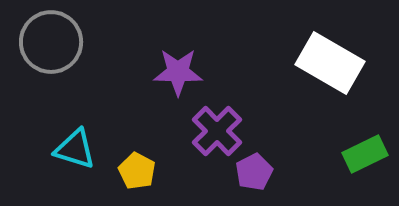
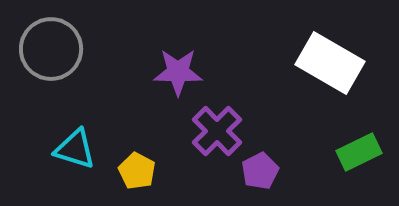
gray circle: moved 7 px down
green rectangle: moved 6 px left, 2 px up
purple pentagon: moved 6 px right, 1 px up
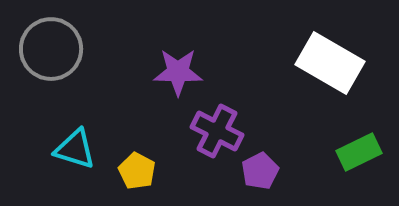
purple cross: rotated 18 degrees counterclockwise
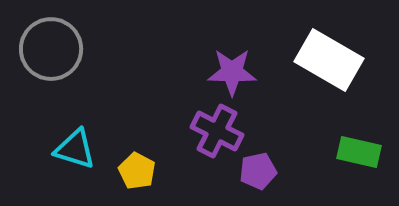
white rectangle: moved 1 px left, 3 px up
purple star: moved 54 px right
green rectangle: rotated 39 degrees clockwise
purple pentagon: moved 2 px left; rotated 15 degrees clockwise
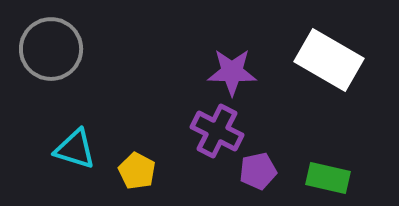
green rectangle: moved 31 px left, 26 px down
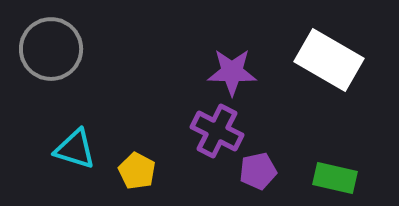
green rectangle: moved 7 px right
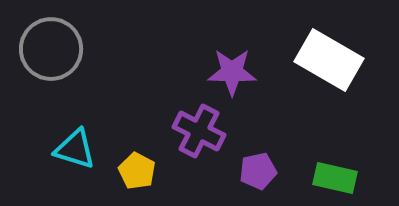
purple cross: moved 18 px left
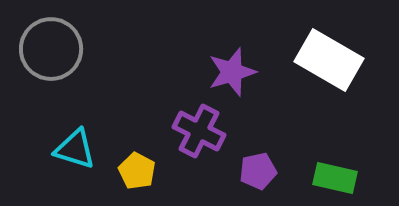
purple star: rotated 18 degrees counterclockwise
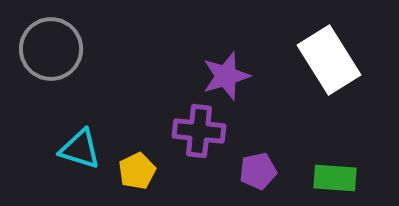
white rectangle: rotated 28 degrees clockwise
purple star: moved 6 px left, 4 px down
purple cross: rotated 21 degrees counterclockwise
cyan triangle: moved 5 px right
yellow pentagon: rotated 18 degrees clockwise
green rectangle: rotated 9 degrees counterclockwise
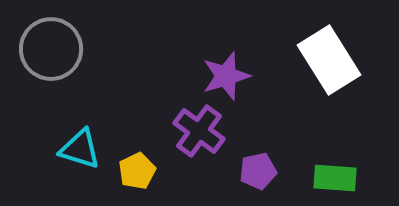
purple cross: rotated 30 degrees clockwise
